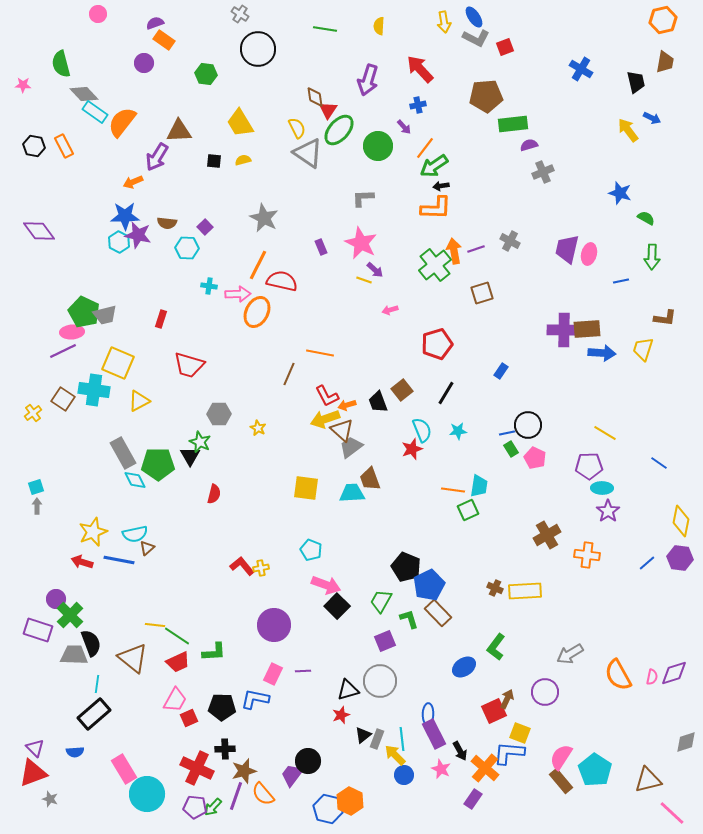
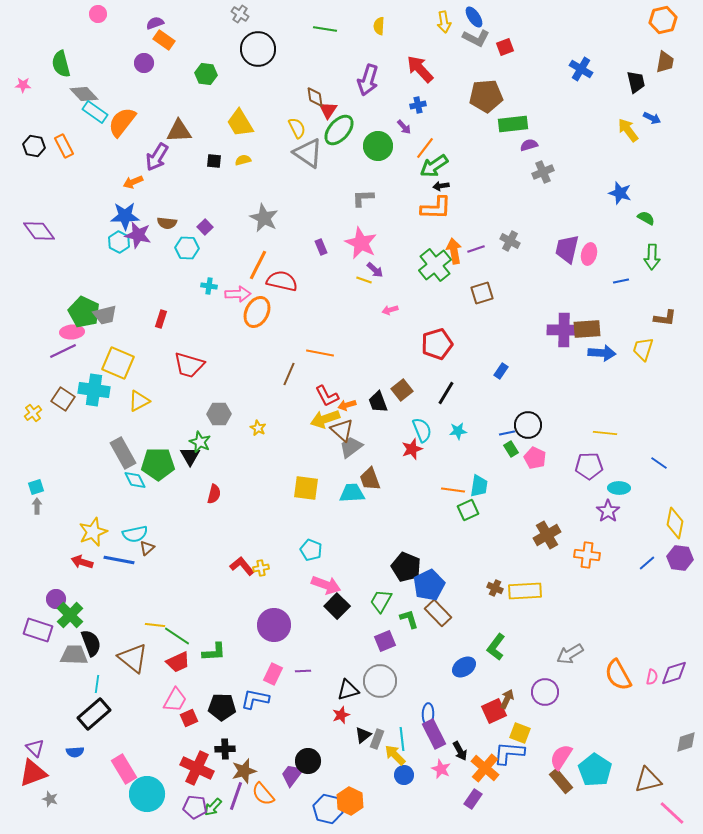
yellow line at (605, 433): rotated 25 degrees counterclockwise
cyan ellipse at (602, 488): moved 17 px right
yellow diamond at (681, 521): moved 6 px left, 2 px down
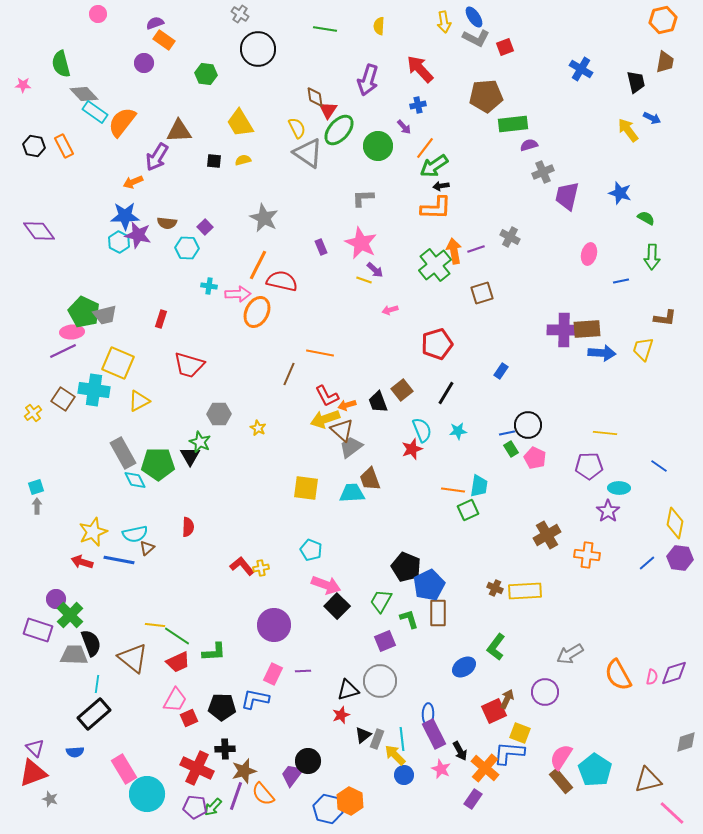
gray cross at (510, 241): moved 4 px up
purple trapezoid at (567, 249): moved 53 px up
blue line at (659, 463): moved 3 px down
red semicircle at (214, 494): moved 26 px left, 33 px down; rotated 12 degrees counterclockwise
brown rectangle at (438, 613): rotated 44 degrees clockwise
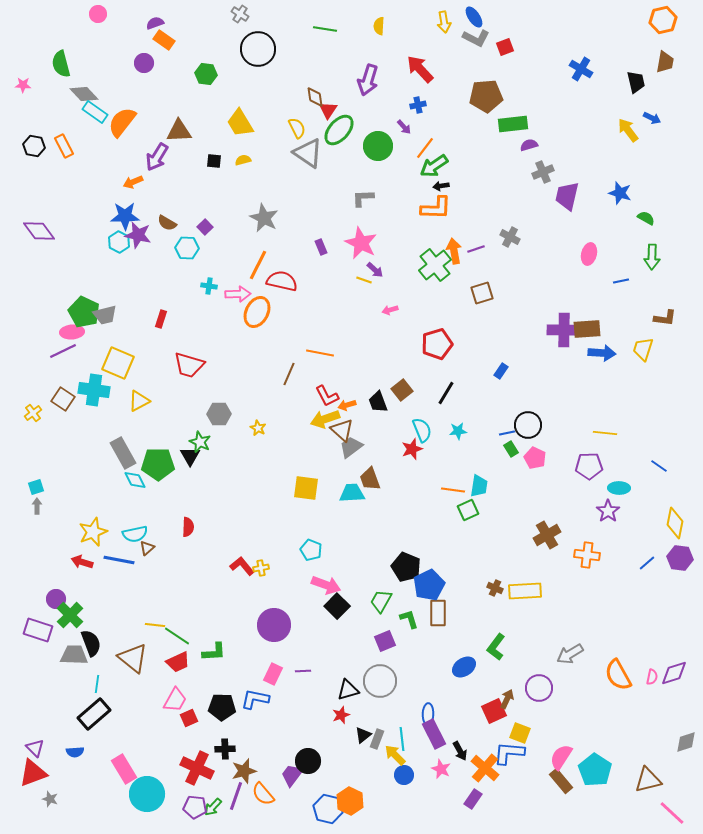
brown semicircle at (167, 223): rotated 24 degrees clockwise
purple circle at (545, 692): moved 6 px left, 4 px up
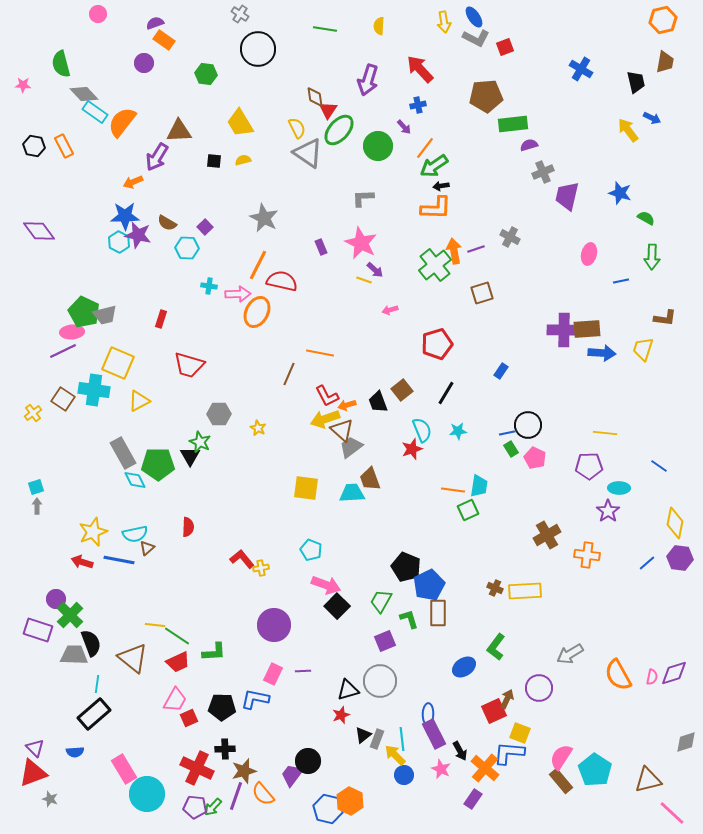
red L-shape at (242, 566): moved 7 px up
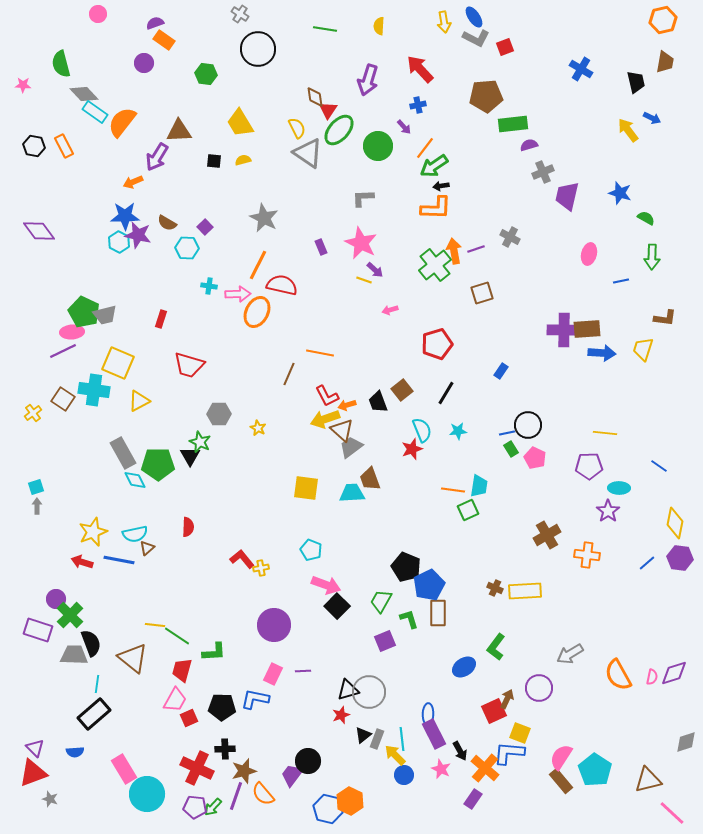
red semicircle at (282, 281): moved 4 px down
red trapezoid at (178, 662): moved 4 px right, 8 px down; rotated 130 degrees clockwise
gray circle at (380, 681): moved 11 px left, 11 px down
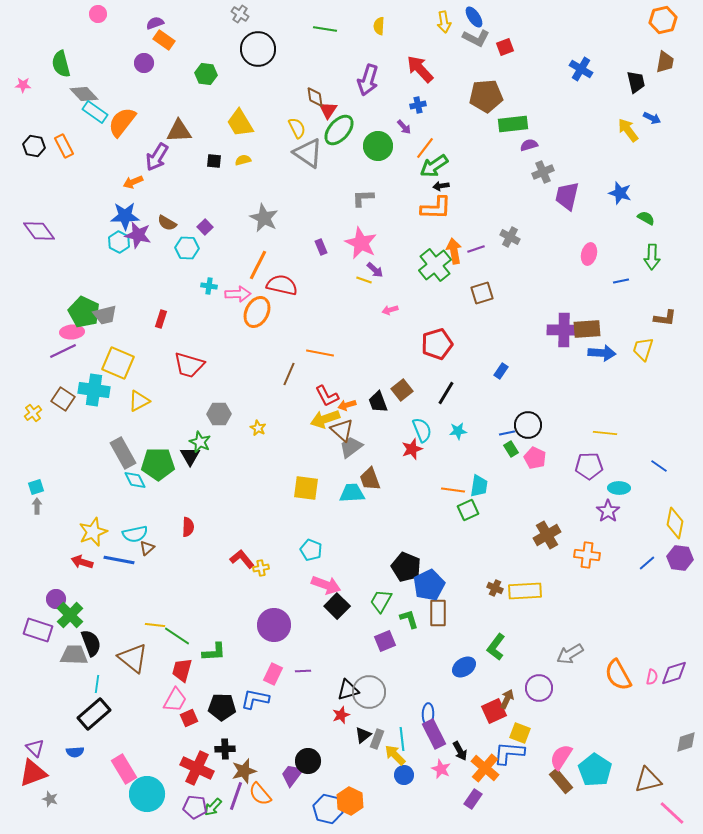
orange semicircle at (263, 794): moved 3 px left
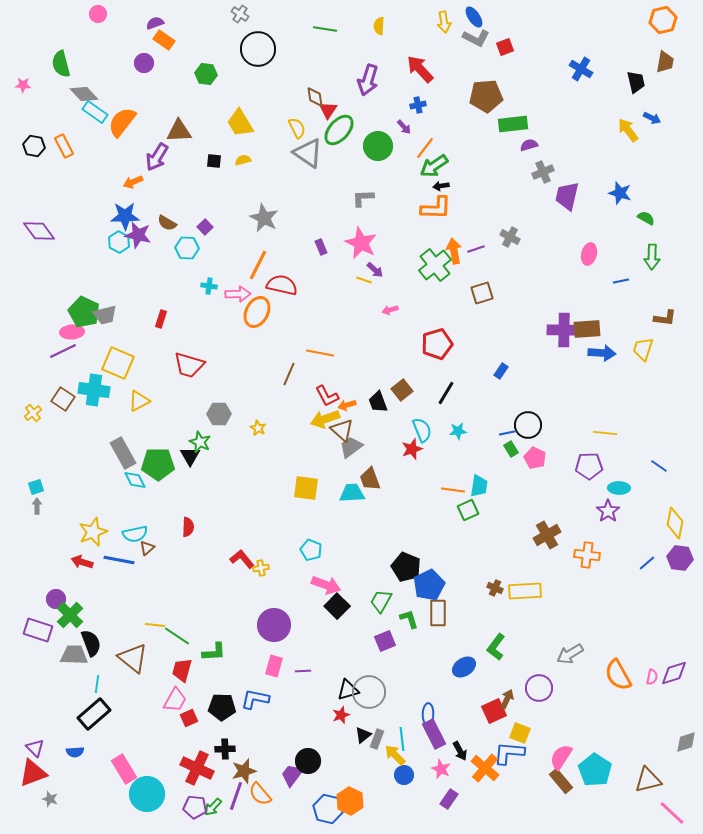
pink rectangle at (273, 674): moved 1 px right, 8 px up; rotated 10 degrees counterclockwise
purple rectangle at (473, 799): moved 24 px left
